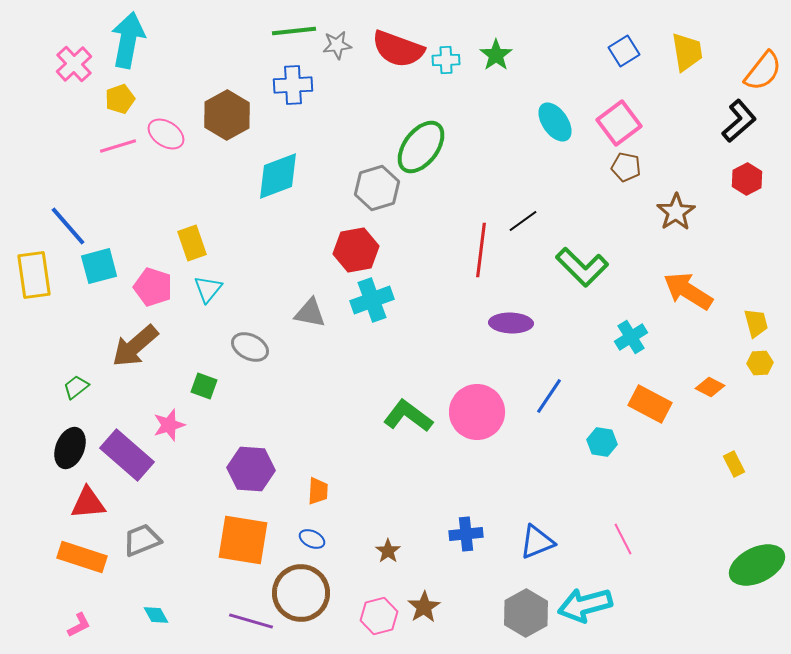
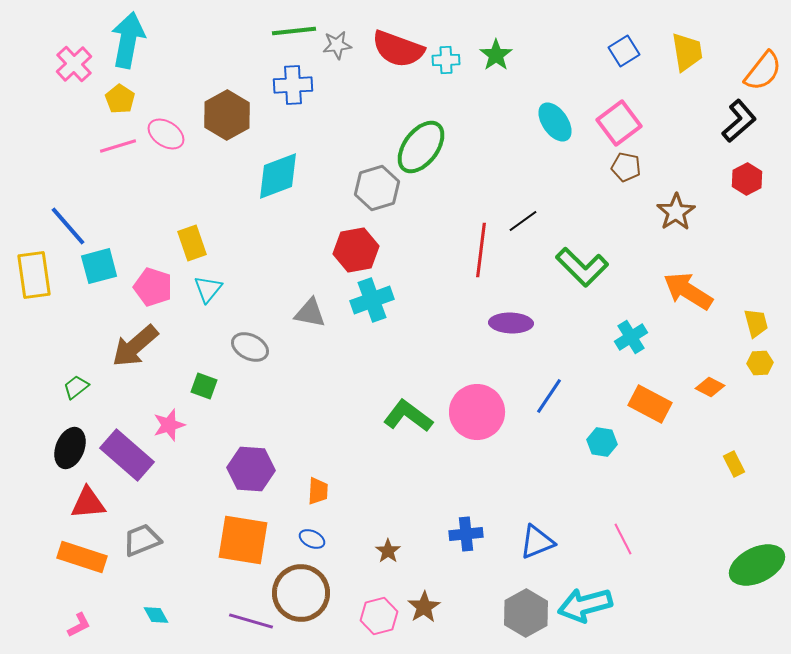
yellow pentagon at (120, 99): rotated 20 degrees counterclockwise
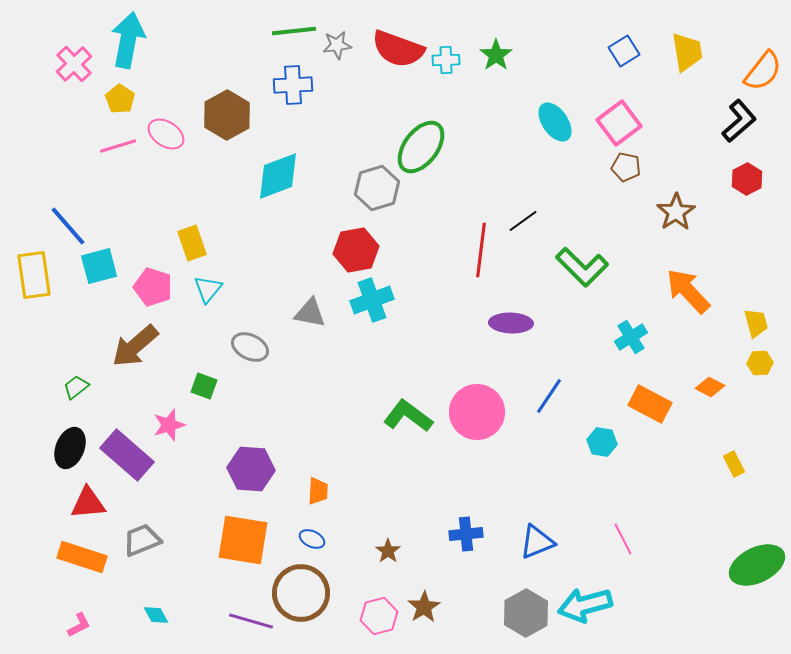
orange arrow at (688, 291): rotated 15 degrees clockwise
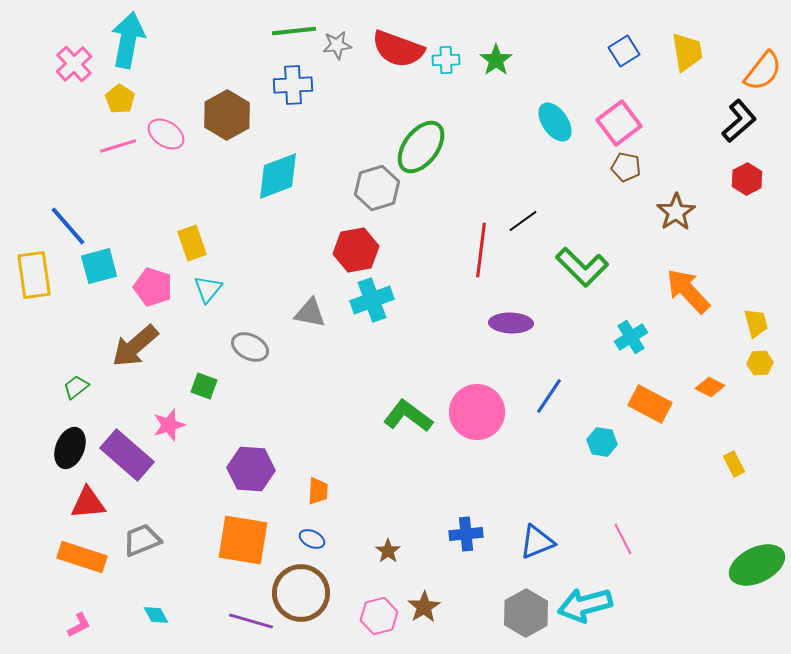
green star at (496, 55): moved 5 px down
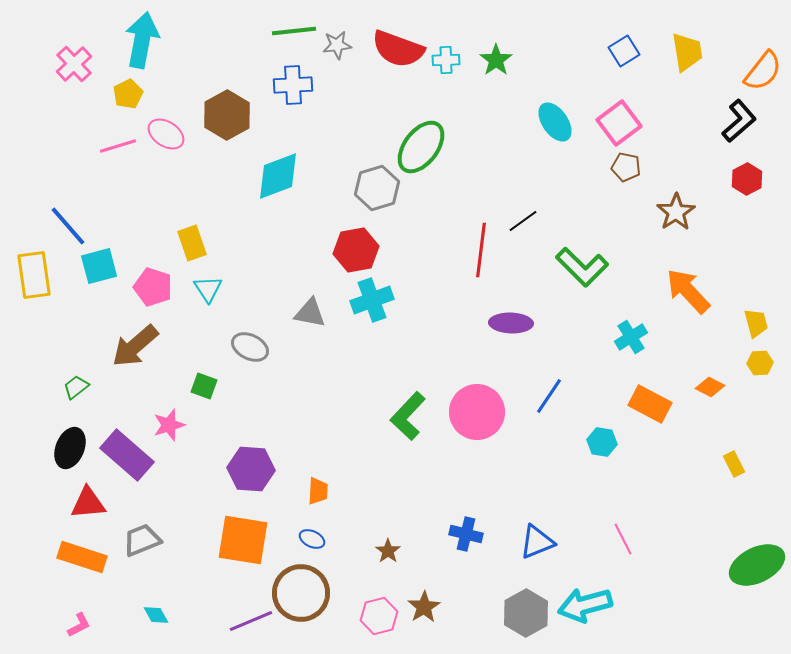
cyan arrow at (128, 40): moved 14 px right
yellow pentagon at (120, 99): moved 8 px right, 5 px up; rotated 12 degrees clockwise
cyan triangle at (208, 289): rotated 12 degrees counterclockwise
green L-shape at (408, 416): rotated 84 degrees counterclockwise
blue cross at (466, 534): rotated 20 degrees clockwise
purple line at (251, 621): rotated 39 degrees counterclockwise
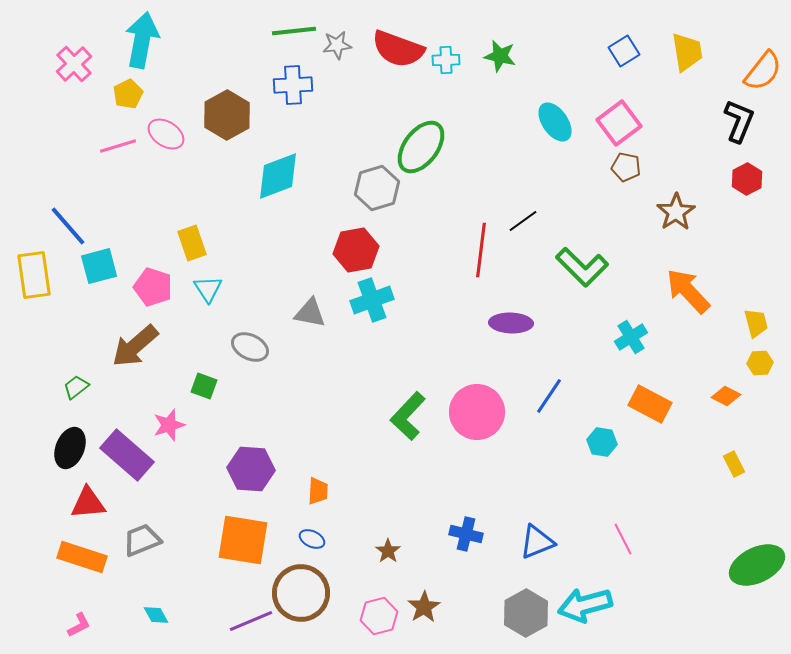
green star at (496, 60): moved 4 px right, 4 px up; rotated 24 degrees counterclockwise
black L-shape at (739, 121): rotated 27 degrees counterclockwise
orange diamond at (710, 387): moved 16 px right, 9 px down
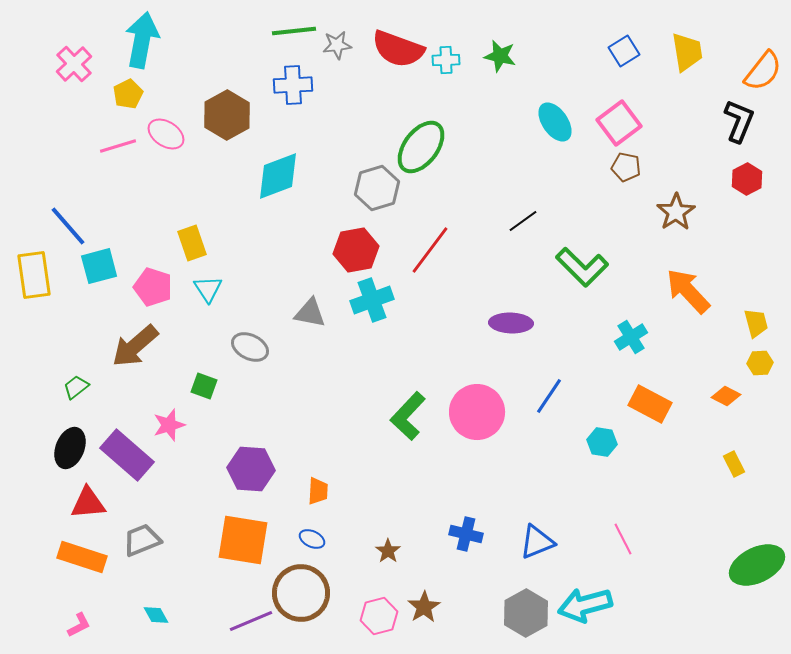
red line at (481, 250): moved 51 px left; rotated 30 degrees clockwise
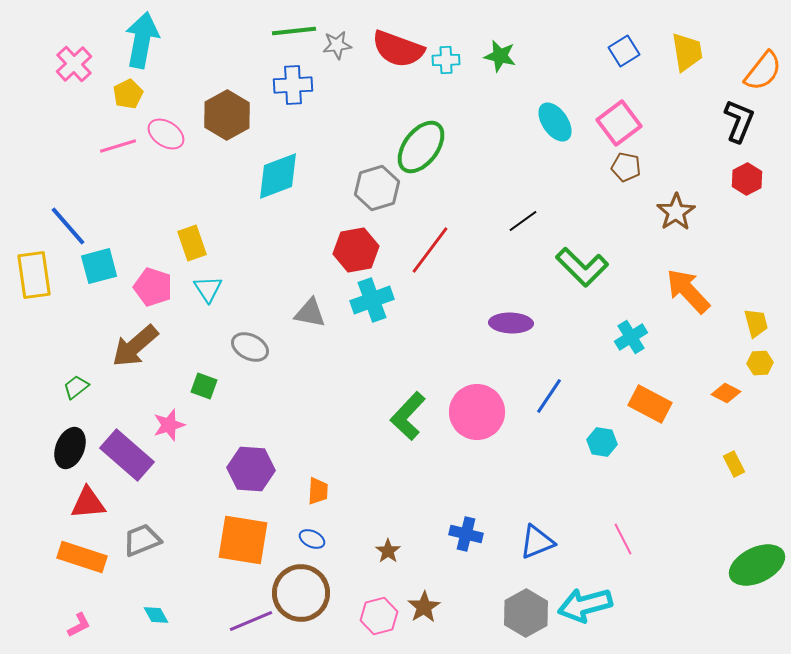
orange diamond at (726, 396): moved 3 px up
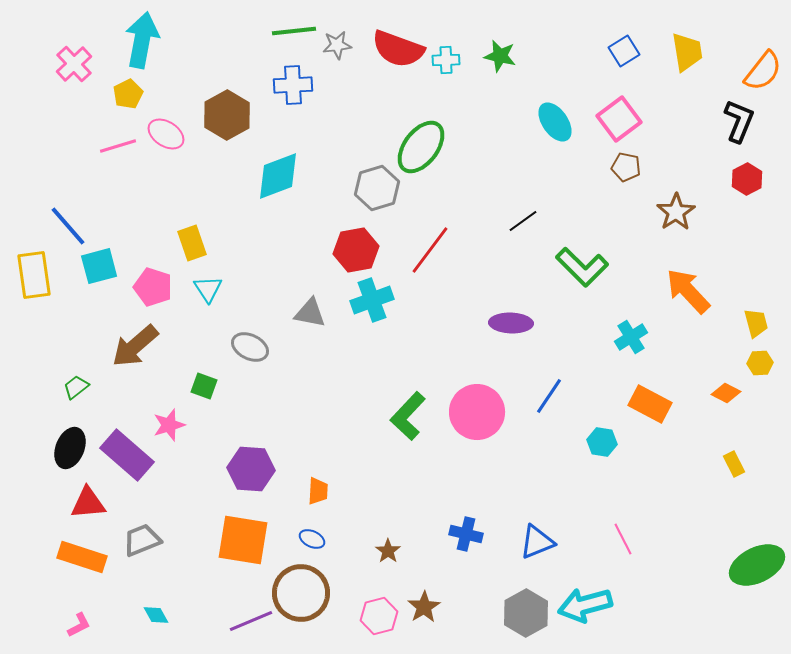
pink square at (619, 123): moved 4 px up
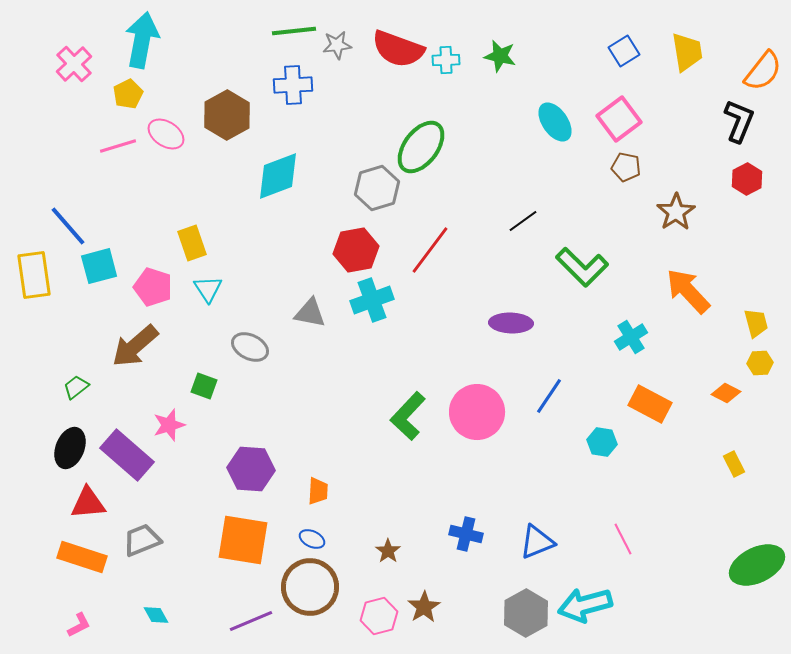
brown circle at (301, 593): moved 9 px right, 6 px up
